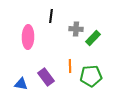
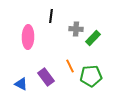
orange line: rotated 24 degrees counterclockwise
blue triangle: rotated 16 degrees clockwise
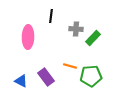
orange line: rotated 48 degrees counterclockwise
blue triangle: moved 3 px up
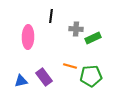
green rectangle: rotated 21 degrees clockwise
purple rectangle: moved 2 px left
blue triangle: rotated 40 degrees counterclockwise
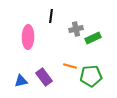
gray cross: rotated 16 degrees counterclockwise
